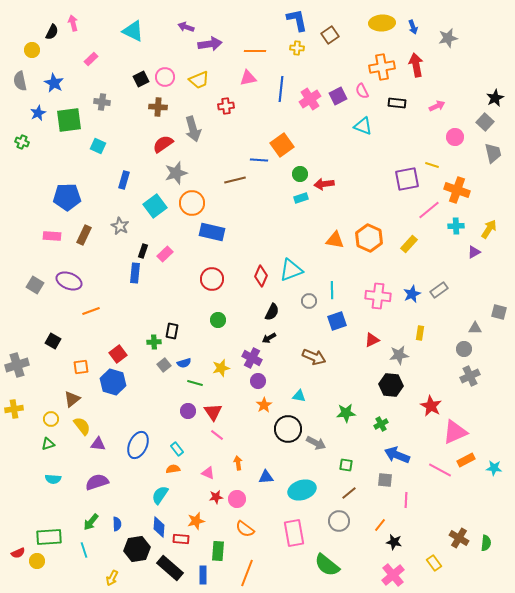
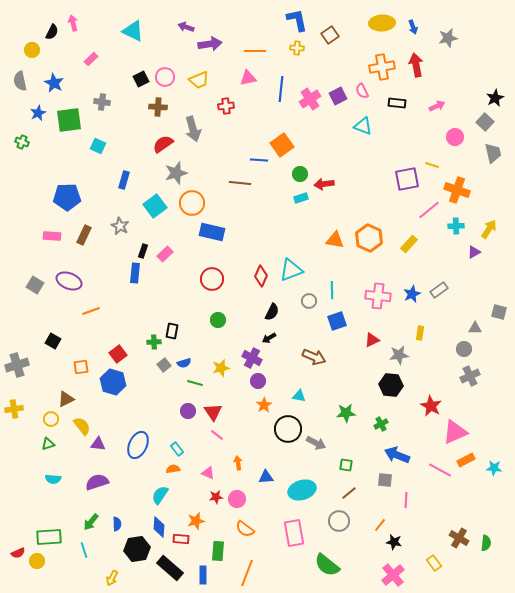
brown line at (235, 180): moved 5 px right, 3 px down; rotated 20 degrees clockwise
brown triangle at (72, 399): moved 6 px left; rotated 12 degrees clockwise
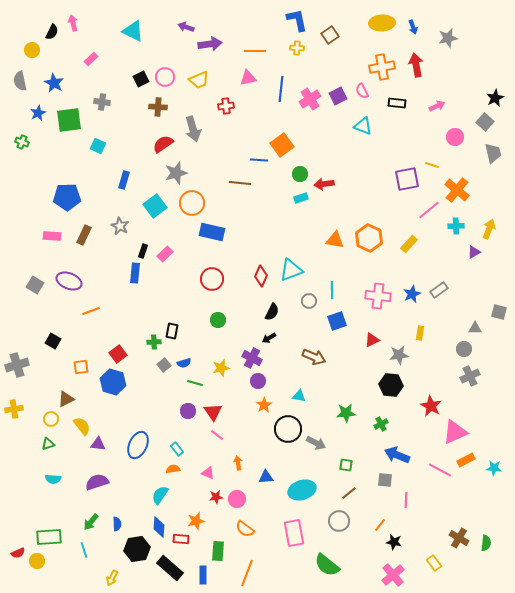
orange cross at (457, 190): rotated 20 degrees clockwise
yellow arrow at (489, 229): rotated 12 degrees counterclockwise
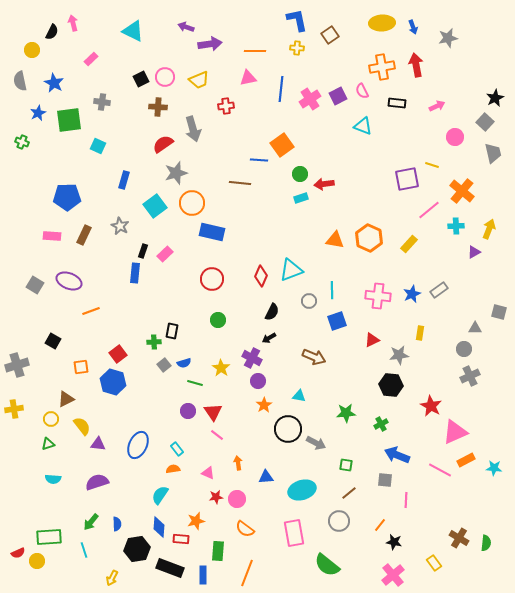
orange cross at (457, 190): moved 5 px right, 1 px down
yellow star at (221, 368): rotated 24 degrees counterclockwise
black rectangle at (170, 568): rotated 20 degrees counterclockwise
